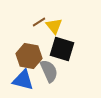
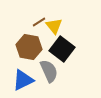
black square: rotated 20 degrees clockwise
brown hexagon: moved 9 px up
blue triangle: rotated 40 degrees counterclockwise
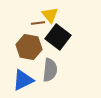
brown line: moved 1 px left, 1 px down; rotated 24 degrees clockwise
yellow triangle: moved 4 px left, 11 px up
black square: moved 4 px left, 12 px up
gray semicircle: moved 1 px right, 1 px up; rotated 30 degrees clockwise
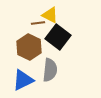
yellow triangle: rotated 24 degrees counterclockwise
brown hexagon: rotated 15 degrees clockwise
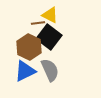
black square: moved 9 px left
gray semicircle: rotated 30 degrees counterclockwise
blue triangle: moved 2 px right, 9 px up
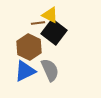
black square: moved 5 px right, 5 px up
